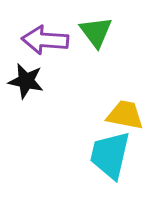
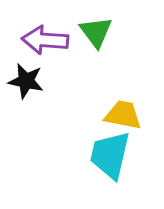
yellow trapezoid: moved 2 px left
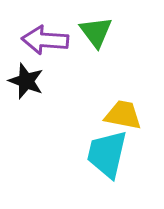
black star: rotated 9 degrees clockwise
cyan trapezoid: moved 3 px left, 1 px up
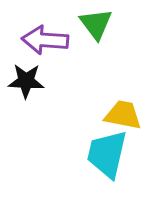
green triangle: moved 8 px up
black star: rotated 18 degrees counterclockwise
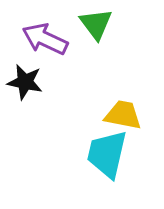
purple arrow: moved 1 px up; rotated 21 degrees clockwise
black star: moved 1 px left, 1 px down; rotated 9 degrees clockwise
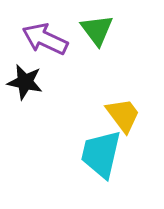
green triangle: moved 1 px right, 6 px down
yellow trapezoid: rotated 42 degrees clockwise
cyan trapezoid: moved 6 px left
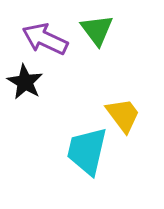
black star: rotated 18 degrees clockwise
cyan trapezoid: moved 14 px left, 3 px up
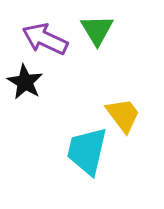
green triangle: rotated 6 degrees clockwise
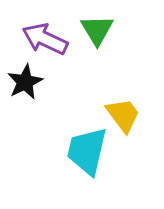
black star: rotated 15 degrees clockwise
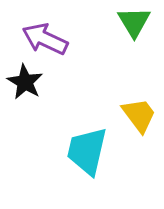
green triangle: moved 37 px right, 8 px up
black star: rotated 15 degrees counterclockwise
yellow trapezoid: moved 16 px right
